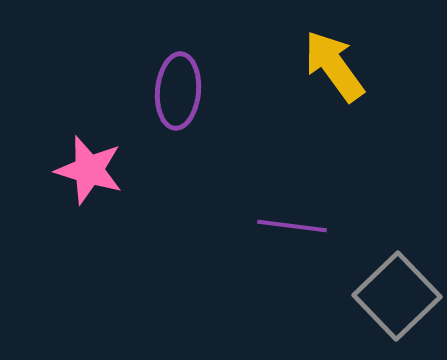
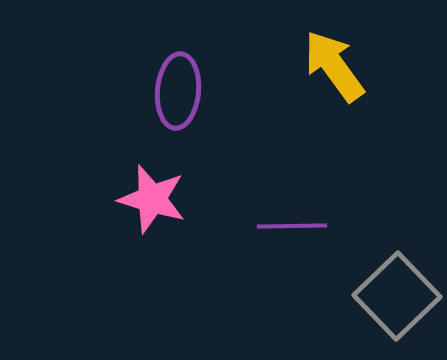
pink star: moved 63 px right, 29 px down
purple line: rotated 8 degrees counterclockwise
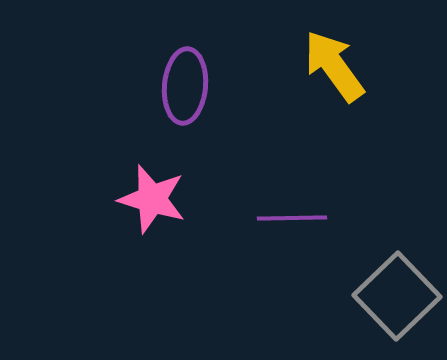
purple ellipse: moved 7 px right, 5 px up
purple line: moved 8 px up
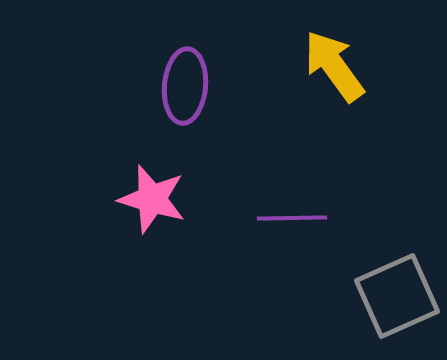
gray square: rotated 20 degrees clockwise
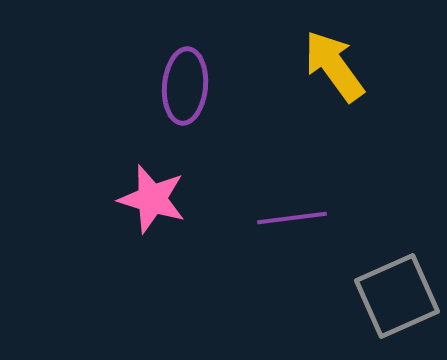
purple line: rotated 6 degrees counterclockwise
